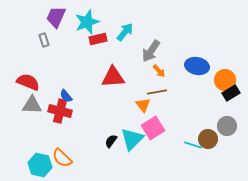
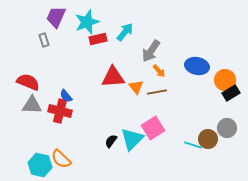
orange triangle: moved 7 px left, 18 px up
gray circle: moved 2 px down
orange semicircle: moved 1 px left, 1 px down
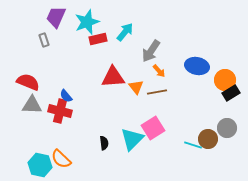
black semicircle: moved 7 px left, 2 px down; rotated 136 degrees clockwise
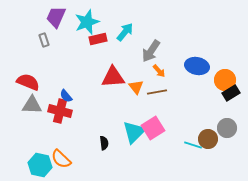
cyan triangle: moved 2 px right, 7 px up
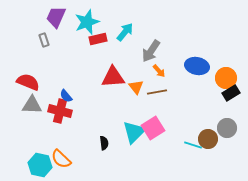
orange circle: moved 1 px right, 2 px up
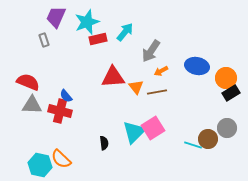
orange arrow: moved 2 px right; rotated 104 degrees clockwise
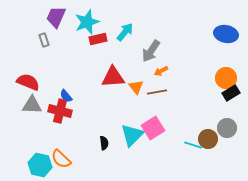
blue ellipse: moved 29 px right, 32 px up
cyan triangle: moved 2 px left, 3 px down
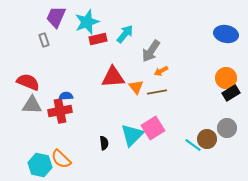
cyan arrow: moved 2 px down
blue semicircle: rotated 128 degrees clockwise
red cross: rotated 25 degrees counterclockwise
brown circle: moved 1 px left
cyan line: rotated 18 degrees clockwise
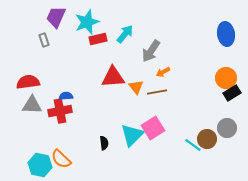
blue ellipse: rotated 70 degrees clockwise
orange arrow: moved 2 px right, 1 px down
red semicircle: rotated 30 degrees counterclockwise
black rectangle: moved 1 px right
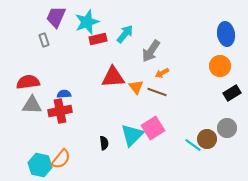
orange arrow: moved 1 px left, 1 px down
orange circle: moved 6 px left, 12 px up
brown line: rotated 30 degrees clockwise
blue semicircle: moved 2 px left, 2 px up
orange semicircle: rotated 95 degrees counterclockwise
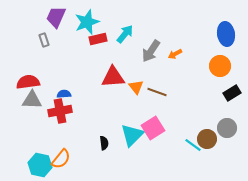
orange arrow: moved 13 px right, 19 px up
gray triangle: moved 5 px up
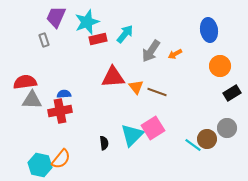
blue ellipse: moved 17 px left, 4 px up
red semicircle: moved 3 px left
